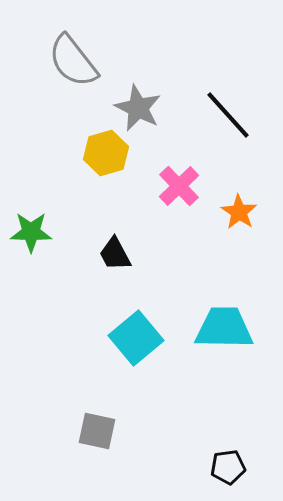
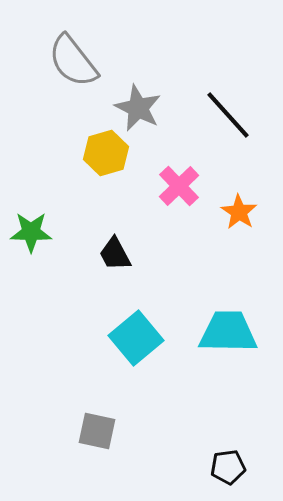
cyan trapezoid: moved 4 px right, 4 px down
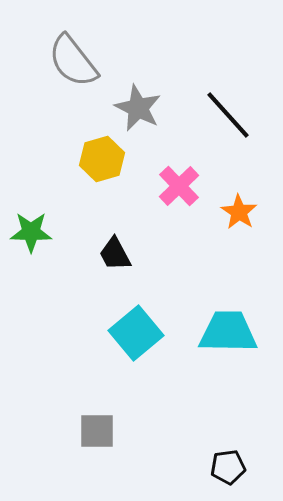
yellow hexagon: moved 4 px left, 6 px down
cyan square: moved 5 px up
gray square: rotated 12 degrees counterclockwise
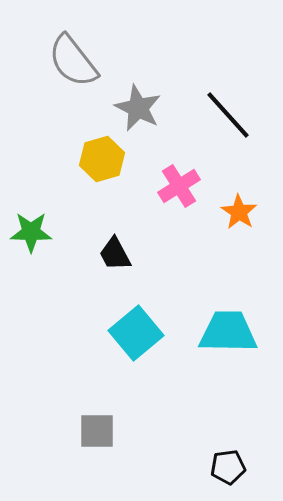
pink cross: rotated 12 degrees clockwise
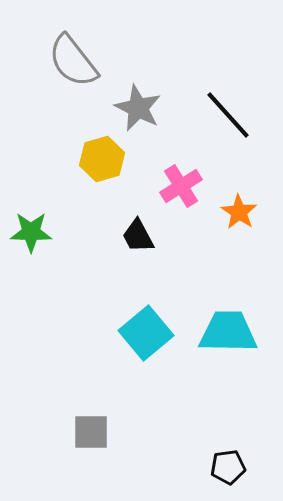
pink cross: moved 2 px right
black trapezoid: moved 23 px right, 18 px up
cyan square: moved 10 px right
gray square: moved 6 px left, 1 px down
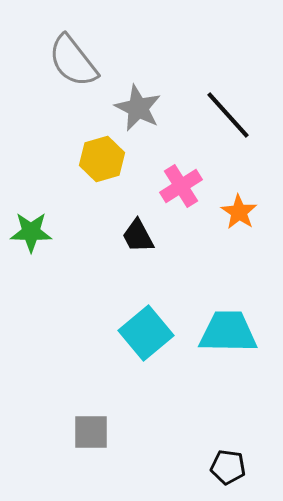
black pentagon: rotated 16 degrees clockwise
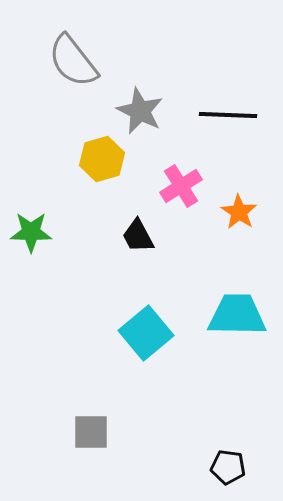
gray star: moved 2 px right, 3 px down
black line: rotated 46 degrees counterclockwise
cyan trapezoid: moved 9 px right, 17 px up
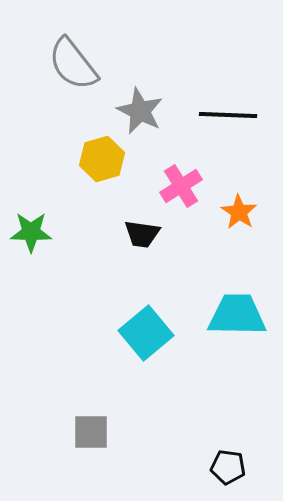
gray semicircle: moved 3 px down
black trapezoid: moved 4 px right, 2 px up; rotated 54 degrees counterclockwise
